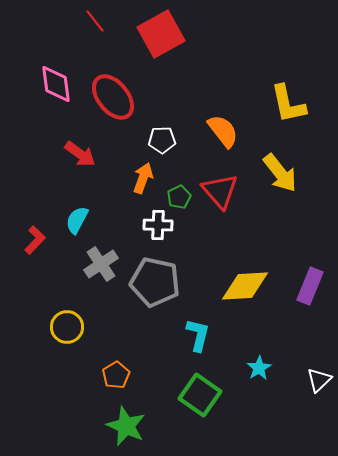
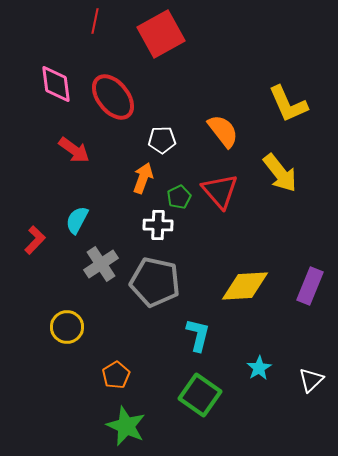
red line: rotated 50 degrees clockwise
yellow L-shape: rotated 12 degrees counterclockwise
red arrow: moved 6 px left, 4 px up
white triangle: moved 8 px left
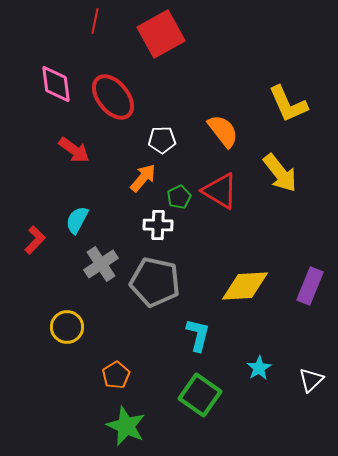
orange arrow: rotated 20 degrees clockwise
red triangle: rotated 18 degrees counterclockwise
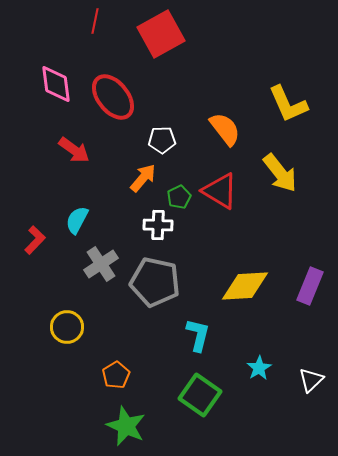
orange semicircle: moved 2 px right, 2 px up
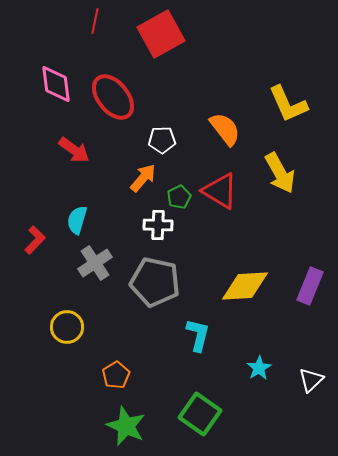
yellow arrow: rotated 9 degrees clockwise
cyan semicircle: rotated 12 degrees counterclockwise
gray cross: moved 6 px left, 1 px up
green square: moved 19 px down
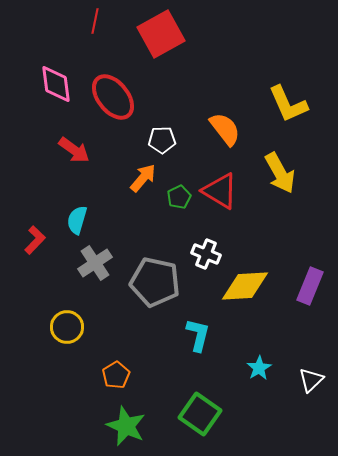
white cross: moved 48 px right, 29 px down; rotated 20 degrees clockwise
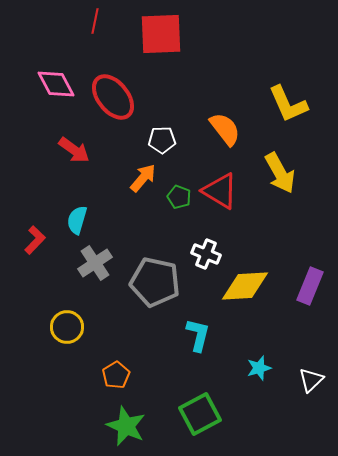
red square: rotated 27 degrees clockwise
pink diamond: rotated 21 degrees counterclockwise
green pentagon: rotated 25 degrees counterclockwise
cyan star: rotated 15 degrees clockwise
green square: rotated 27 degrees clockwise
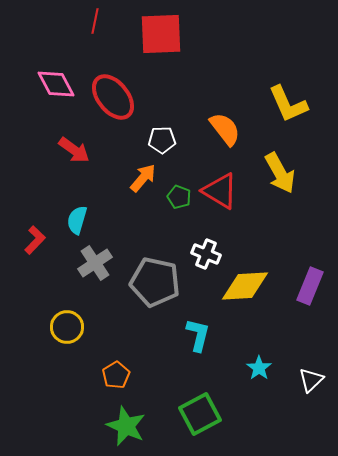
cyan star: rotated 20 degrees counterclockwise
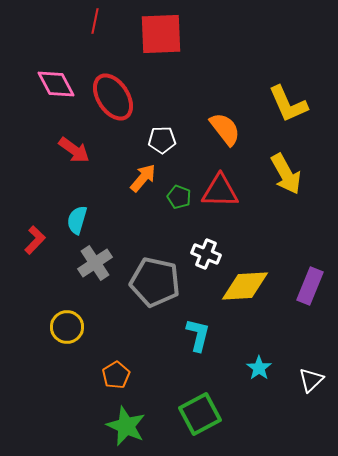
red ellipse: rotated 6 degrees clockwise
yellow arrow: moved 6 px right, 1 px down
red triangle: rotated 30 degrees counterclockwise
